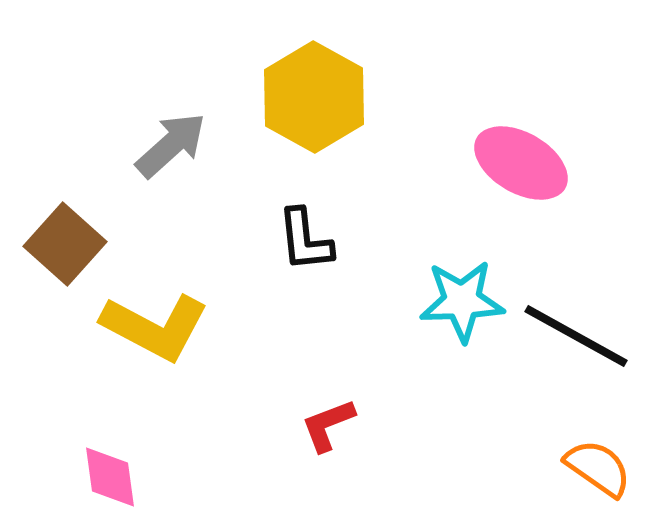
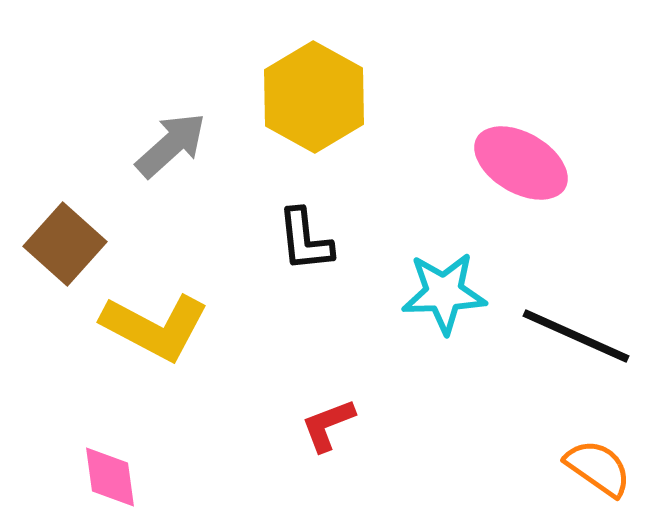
cyan star: moved 18 px left, 8 px up
black line: rotated 5 degrees counterclockwise
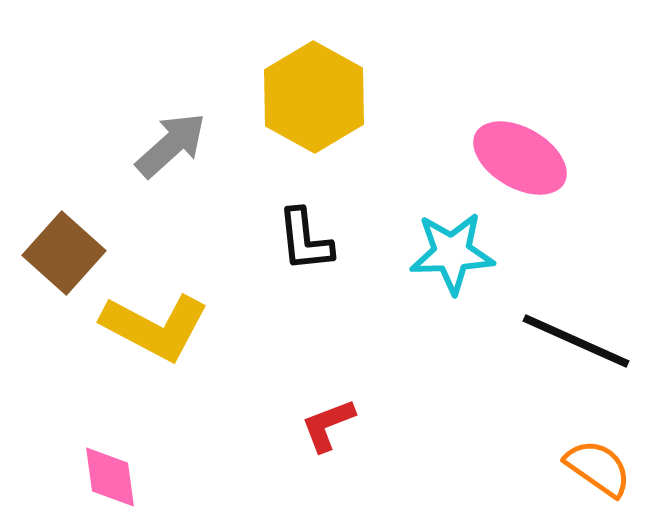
pink ellipse: moved 1 px left, 5 px up
brown square: moved 1 px left, 9 px down
cyan star: moved 8 px right, 40 px up
black line: moved 5 px down
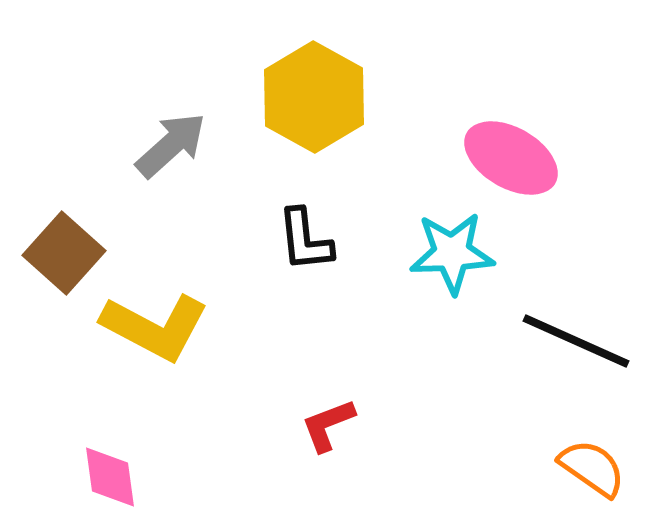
pink ellipse: moved 9 px left
orange semicircle: moved 6 px left
